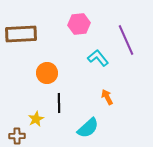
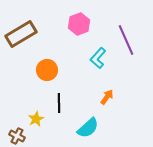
pink hexagon: rotated 15 degrees counterclockwise
brown rectangle: rotated 28 degrees counterclockwise
cyan L-shape: rotated 100 degrees counterclockwise
orange circle: moved 3 px up
orange arrow: rotated 63 degrees clockwise
brown cross: rotated 28 degrees clockwise
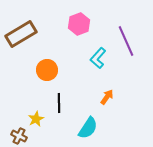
purple line: moved 1 px down
cyan semicircle: rotated 15 degrees counterclockwise
brown cross: moved 2 px right
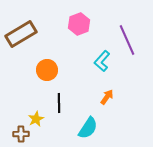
purple line: moved 1 px right, 1 px up
cyan L-shape: moved 4 px right, 3 px down
brown cross: moved 2 px right, 2 px up; rotated 28 degrees counterclockwise
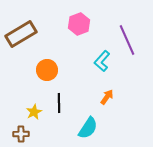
yellow star: moved 2 px left, 7 px up
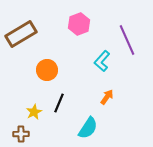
black line: rotated 24 degrees clockwise
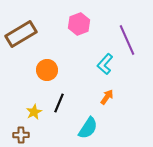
cyan L-shape: moved 3 px right, 3 px down
brown cross: moved 1 px down
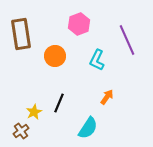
brown rectangle: rotated 68 degrees counterclockwise
cyan L-shape: moved 8 px left, 4 px up; rotated 15 degrees counterclockwise
orange circle: moved 8 px right, 14 px up
brown cross: moved 4 px up; rotated 35 degrees counterclockwise
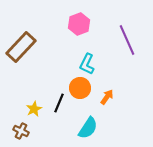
brown rectangle: moved 13 px down; rotated 52 degrees clockwise
orange circle: moved 25 px right, 32 px down
cyan L-shape: moved 10 px left, 4 px down
yellow star: moved 3 px up
brown cross: rotated 28 degrees counterclockwise
